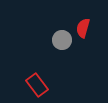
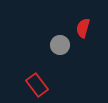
gray circle: moved 2 px left, 5 px down
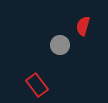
red semicircle: moved 2 px up
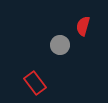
red rectangle: moved 2 px left, 2 px up
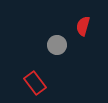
gray circle: moved 3 px left
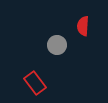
red semicircle: rotated 12 degrees counterclockwise
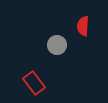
red rectangle: moved 1 px left
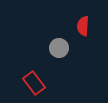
gray circle: moved 2 px right, 3 px down
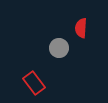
red semicircle: moved 2 px left, 2 px down
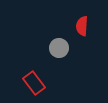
red semicircle: moved 1 px right, 2 px up
